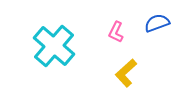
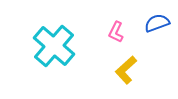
yellow L-shape: moved 3 px up
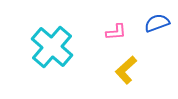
pink L-shape: rotated 120 degrees counterclockwise
cyan cross: moved 2 px left, 1 px down
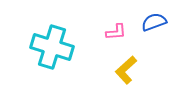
blue semicircle: moved 3 px left, 1 px up
cyan cross: rotated 24 degrees counterclockwise
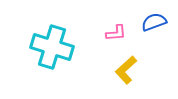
pink L-shape: moved 1 px down
